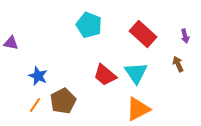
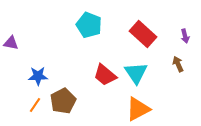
blue star: rotated 24 degrees counterclockwise
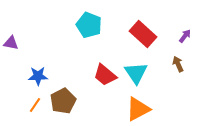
purple arrow: rotated 128 degrees counterclockwise
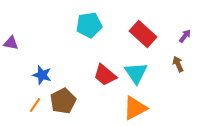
cyan pentagon: rotated 30 degrees counterclockwise
blue star: moved 4 px right, 1 px up; rotated 18 degrees clockwise
orange triangle: moved 3 px left, 1 px up
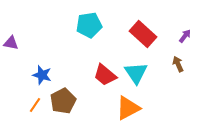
orange triangle: moved 7 px left
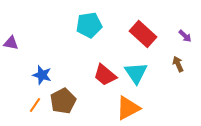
purple arrow: rotated 96 degrees clockwise
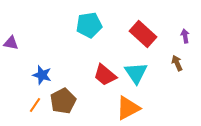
purple arrow: rotated 144 degrees counterclockwise
brown arrow: moved 1 px left, 1 px up
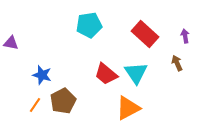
red rectangle: moved 2 px right
red trapezoid: moved 1 px right, 1 px up
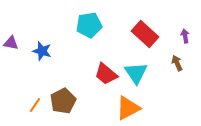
blue star: moved 24 px up
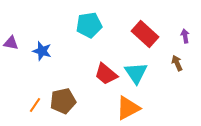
brown pentagon: rotated 15 degrees clockwise
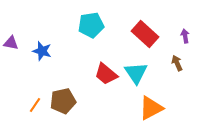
cyan pentagon: moved 2 px right
orange triangle: moved 23 px right
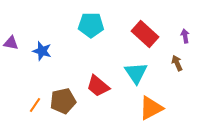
cyan pentagon: rotated 10 degrees clockwise
red trapezoid: moved 8 px left, 12 px down
